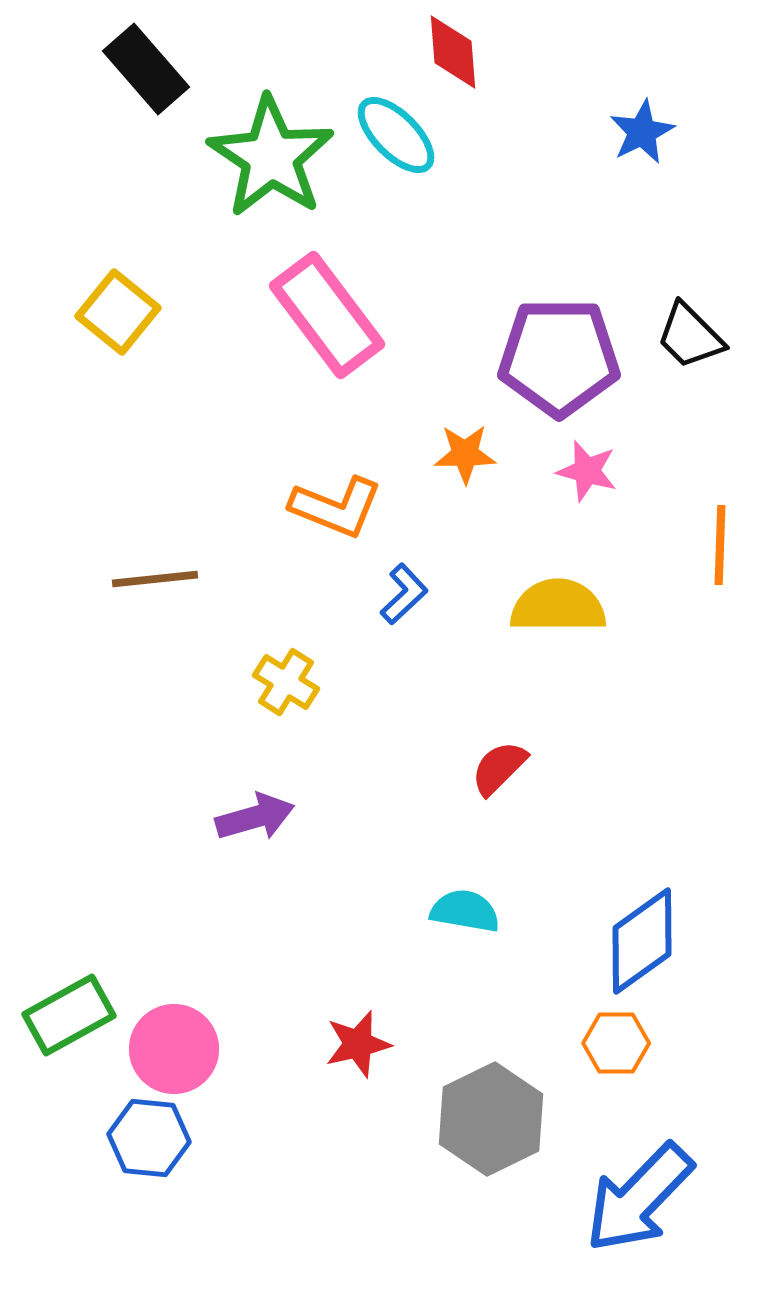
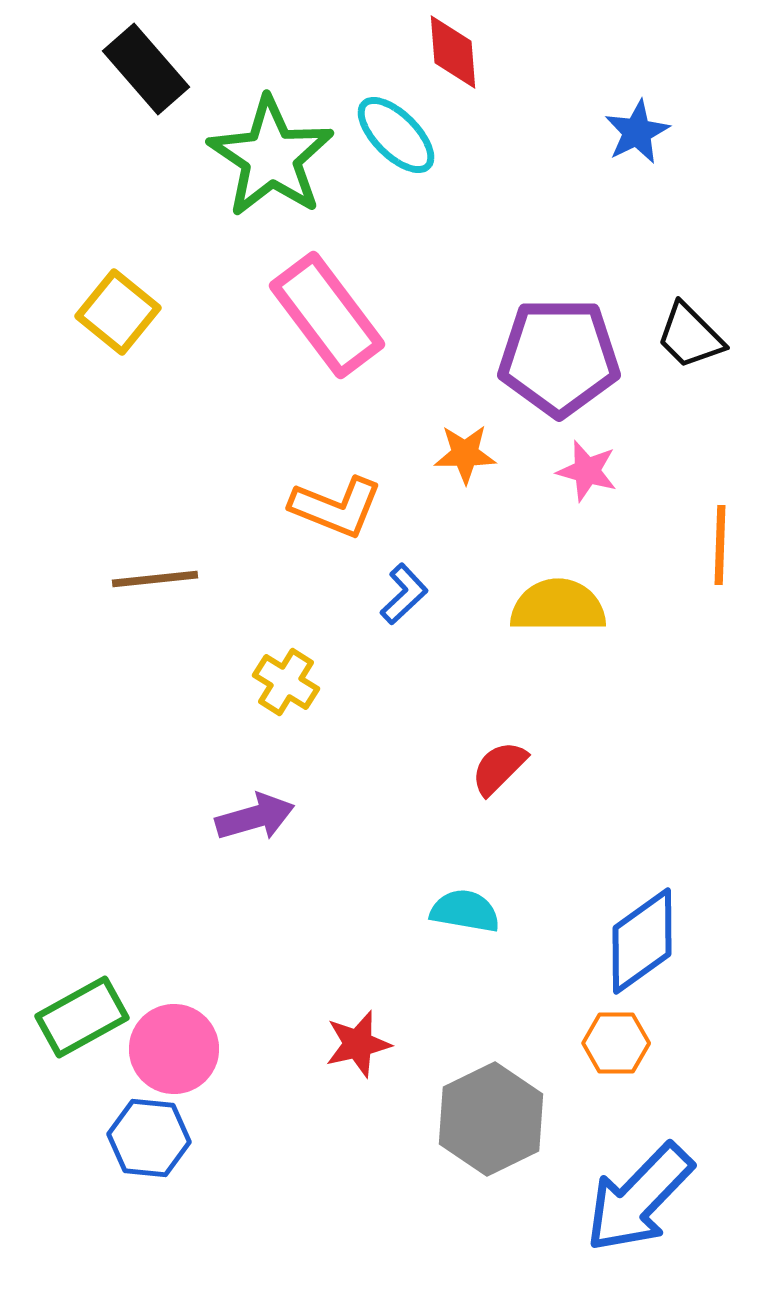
blue star: moved 5 px left
green rectangle: moved 13 px right, 2 px down
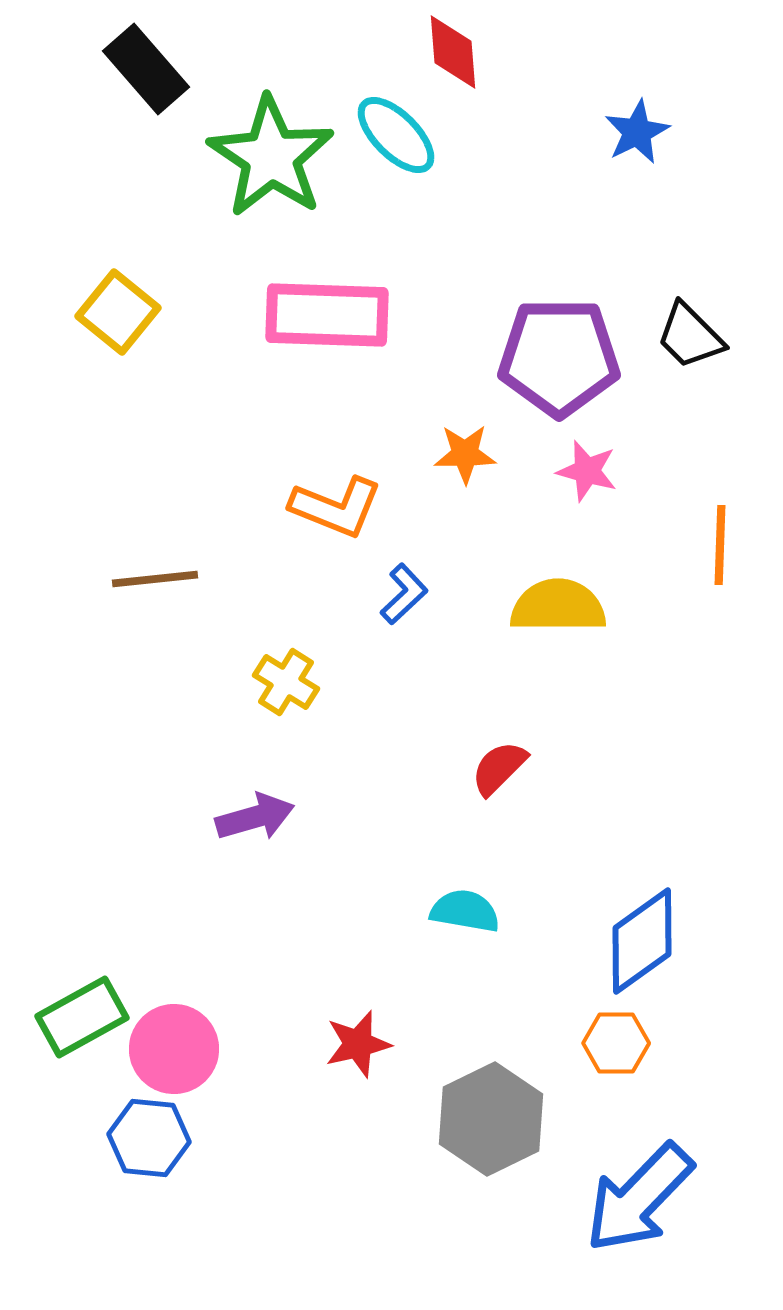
pink rectangle: rotated 51 degrees counterclockwise
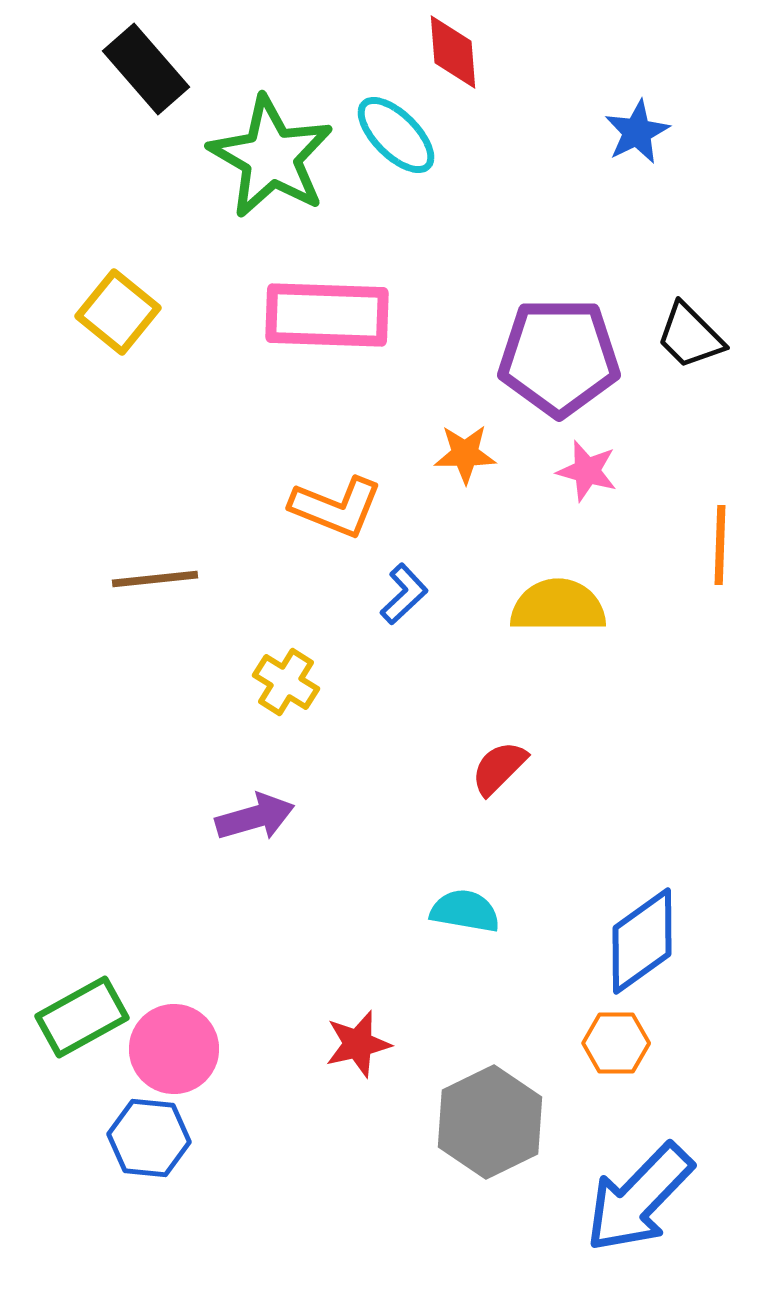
green star: rotated 4 degrees counterclockwise
gray hexagon: moved 1 px left, 3 px down
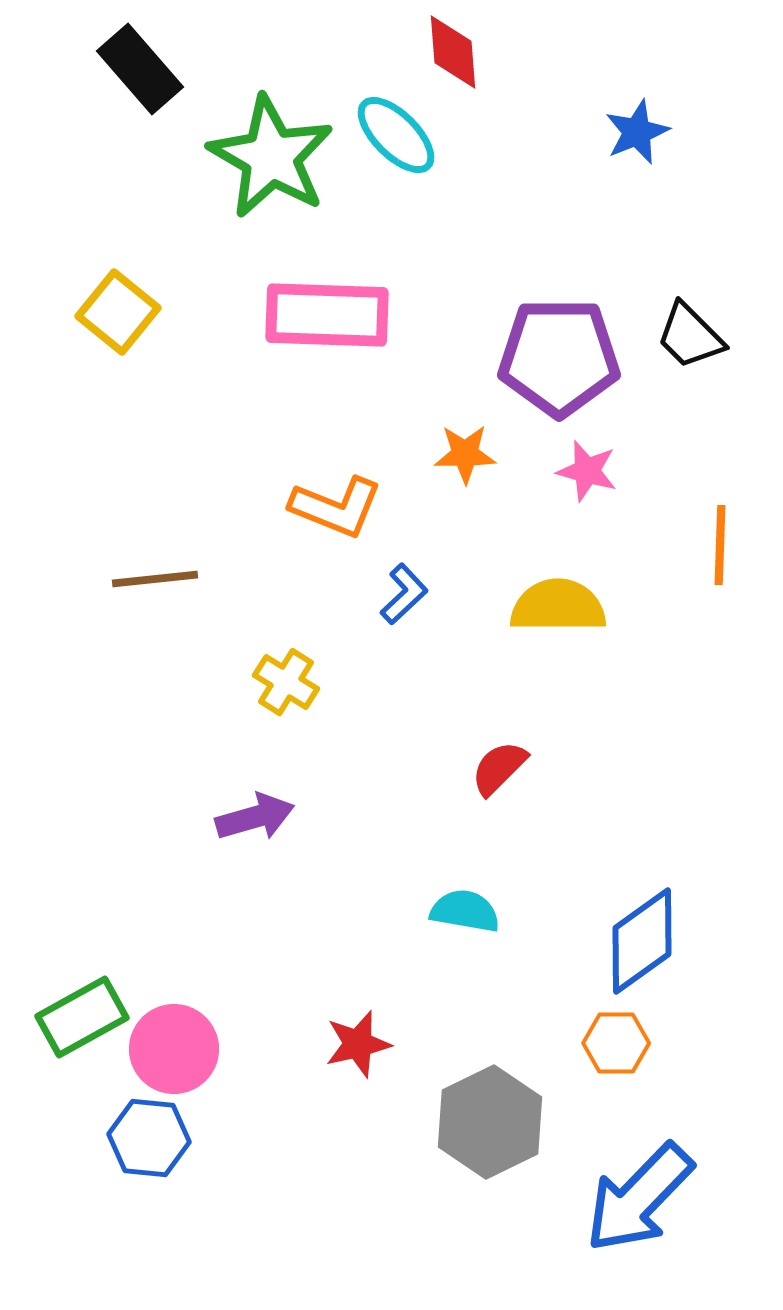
black rectangle: moved 6 px left
blue star: rotated 4 degrees clockwise
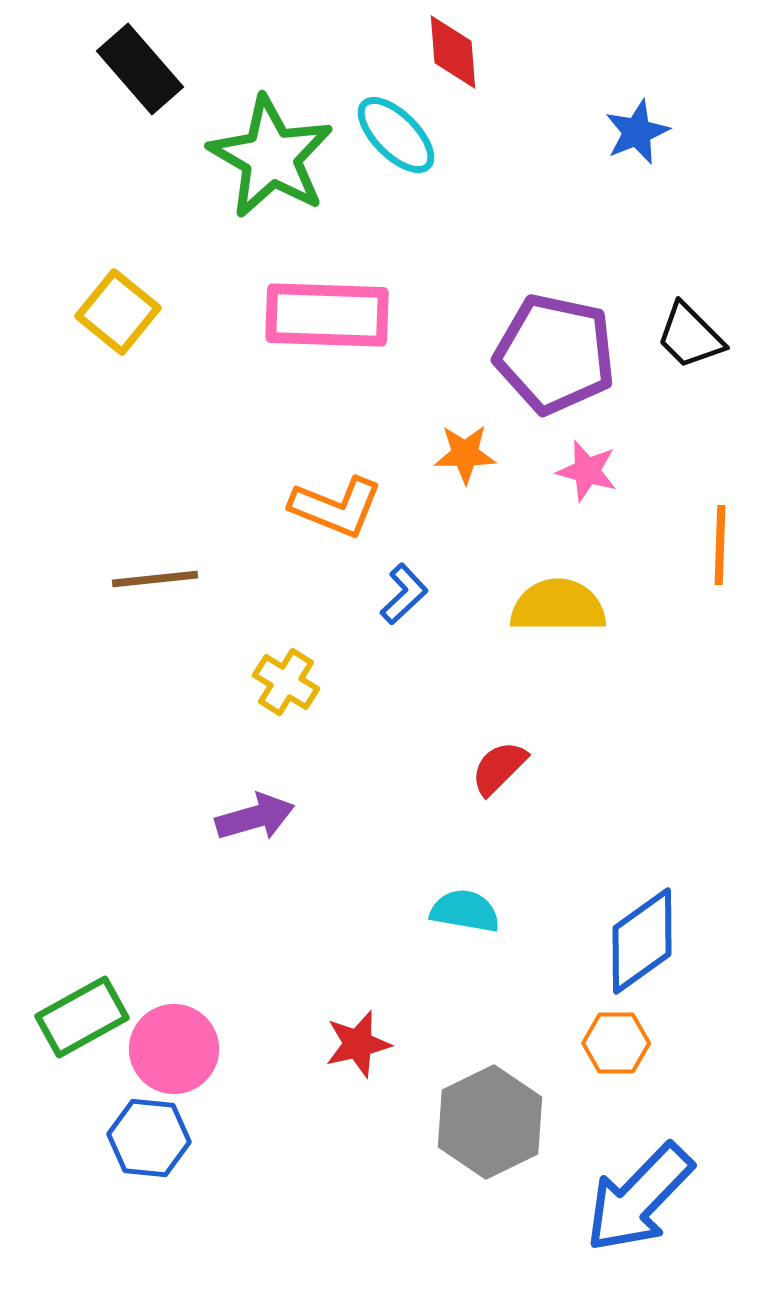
purple pentagon: moved 4 px left, 3 px up; rotated 12 degrees clockwise
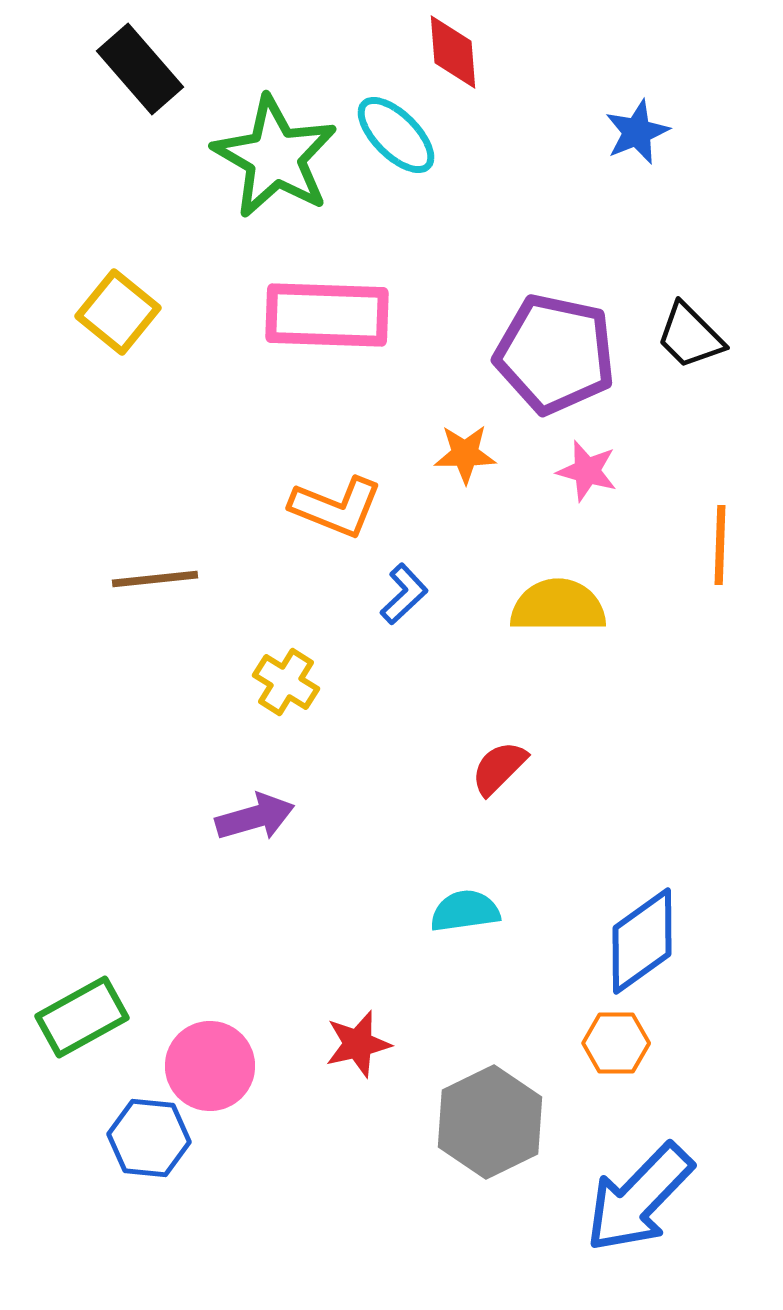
green star: moved 4 px right
cyan semicircle: rotated 18 degrees counterclockwise
pink circle: moved 36 px right, 17 px down
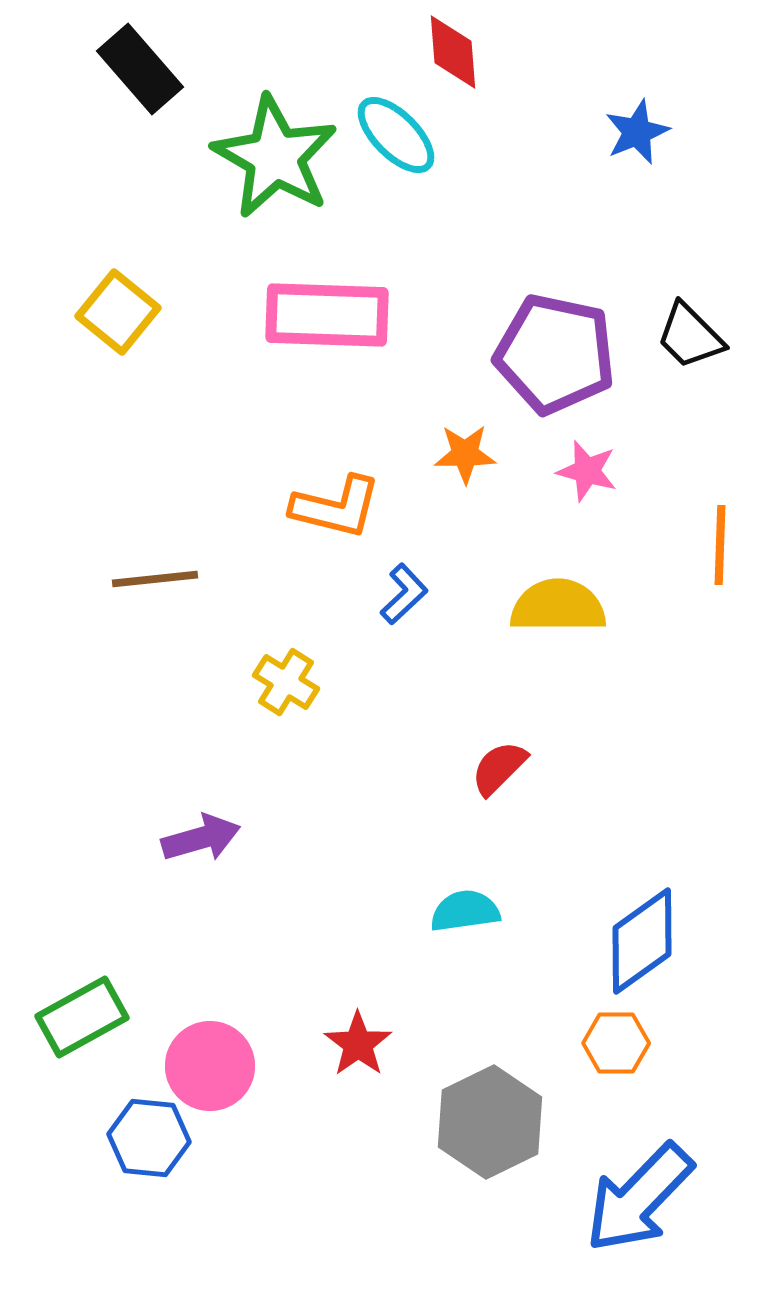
orange L-shape: rotated 8 degrees counterclockwise
purple arrow: moved 54 px left, 21 px down
red star: rotated 22 degrees counterclockwise
